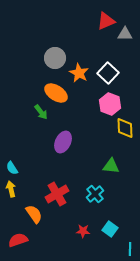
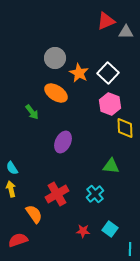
gray triangle: moved 1 px right, 2 px up
green arrow: moved 9 px left
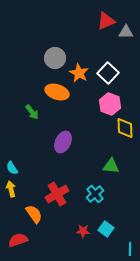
orange ellipse: moved 1 px right, 1 px up; rotated 15 degrees counterclockwise
cyan square: moved 4 px left
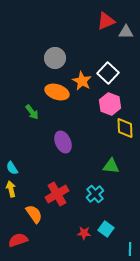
orange star: moved 3 px right, 8 px down
purple ellipse: rotated 50 degrees counterclockwise
red star: moved 1 px right, 2 px down
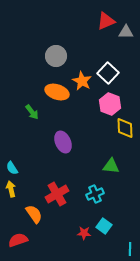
gray circle: moved 1 px right, 2 px up
cyan cross: rotated 18 degrees clockwise
cyan square: moved 2 px left, 3 px up
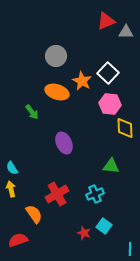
pink hexagon: rotated 15 degrees counterclockwise
purple ellipse: moved 1 px right, 1 px down
red star: rotated 16 degrees clockwise
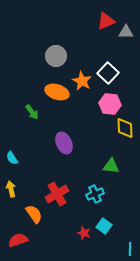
cyan semicircle: moved 10 px up
